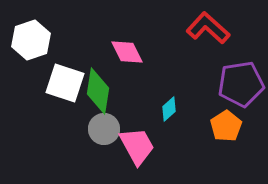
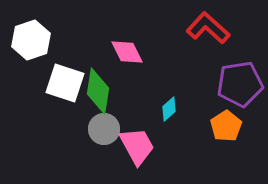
purple pentagon: moved 1 px left
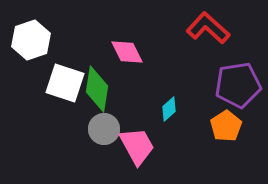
purple pentagon: moved 2 px left, 1 px down
green diamond: moved 1 px left, 2 px up
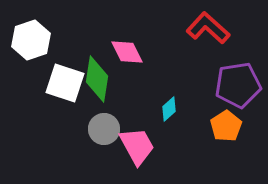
green diamond: moved 10 px up
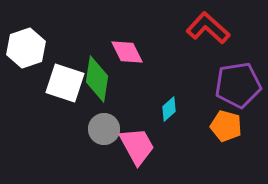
white hexagon: moved 5 px left, 8 px down
orange pentagon: rotated 24 degrees counterclockwise
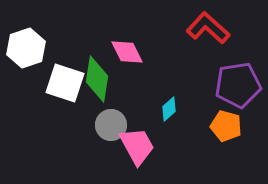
gray circle: moved 7 px right, 4 px up
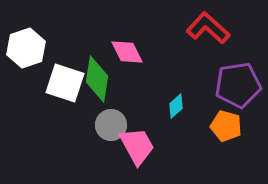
cyan diamond: moved 7 px right, 3 px up
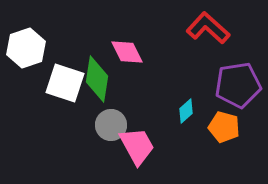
cyan diamond: moved 10 px right, 5 px down
orange pentagon: moved 2 px left, 1 px down
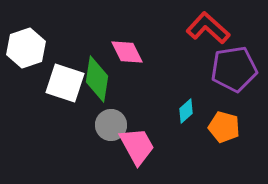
purple pentagon: moved 4 px left, 16 px up
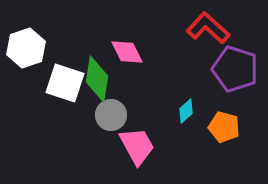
purple pentagon: moved 1 px right; rotated 27 degrees clockwise
gray circle: moved 10 px up
